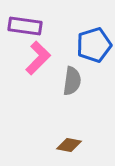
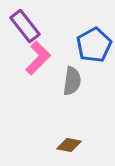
purple rectangle: rotated 44 degrees clockwise
blue pentagon: rotated 12 degrees counterclockwise
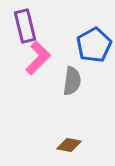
purple rectangle: rotated 24 degrees clockwise
